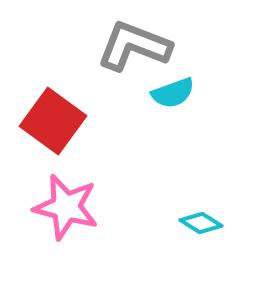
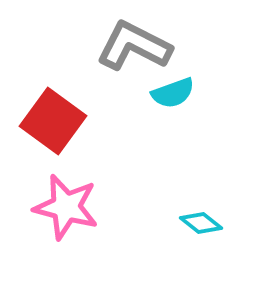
gray L-shape: rotated 6 degrees clockwise
cyan diamond: rotated 6 degrees clockwise
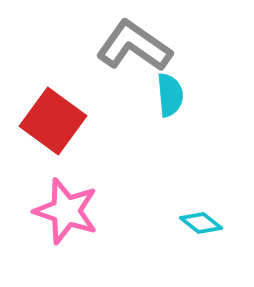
gray L-shape: rotated 8 degrees clockwise
cyan semicircle: moved 3 px left, 2 px down; rotated 75 degrees counterclockwise
pink star: moved 4 px down; rotated 4 degrees clockwise
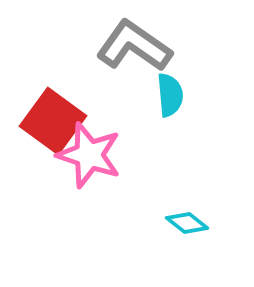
pink star: moved 23 px right, 56 px up
cyan diamond: moved 14 px left
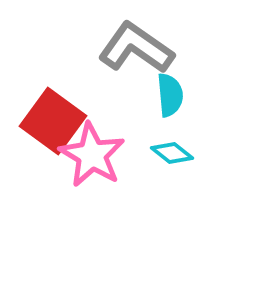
gray L-shape: moved 2 px right, 2 px down
pink star: moved 3 px right; rotated 12 degrees clockwise
cyan diamond: moved 15 px left, 70 px up
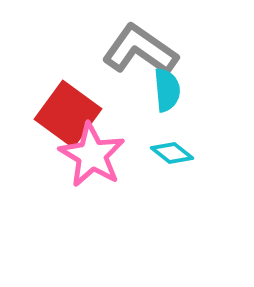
gray L-shape: moved 4 px right, 2 px down
cyan semicircle: moved 3 px left, 5 px up
red square: moved 15 px right, 7 px up
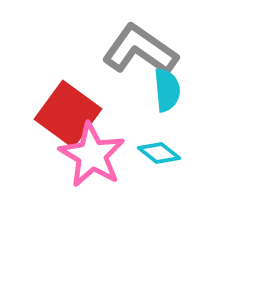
cyan diamond: moved 13 px left
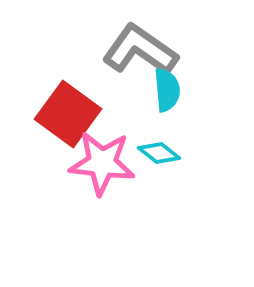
pink star: moved 10 px right, 8 px down; rotated 24 degrees counterclockwise
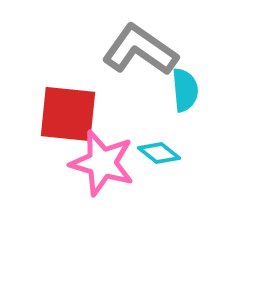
cyan semicircle: moved 18 px right
red square: rotated 30 degrees counterclockwise
pink star: rotated 10 degrees clockwise
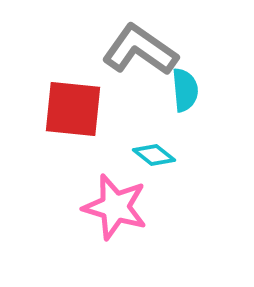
red square: moved 5 px right, 5 px up
cyan diamond: moved 5 px left, 2 px down
pink star: moved 13 px right, 44 px down
